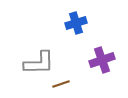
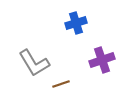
gray L-shape: moved 5 px left; rotated 60 degrees clockwise
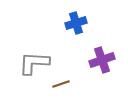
gray L-shape: rotated 124 degrees clockwise
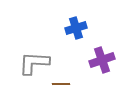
blue cross: moved 5 px down
brown line: rotated 18 degrees clockwise
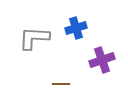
gray L-shape: moved 25 px up
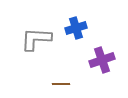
gray L-shape: moved 2 px right, 1 px down
